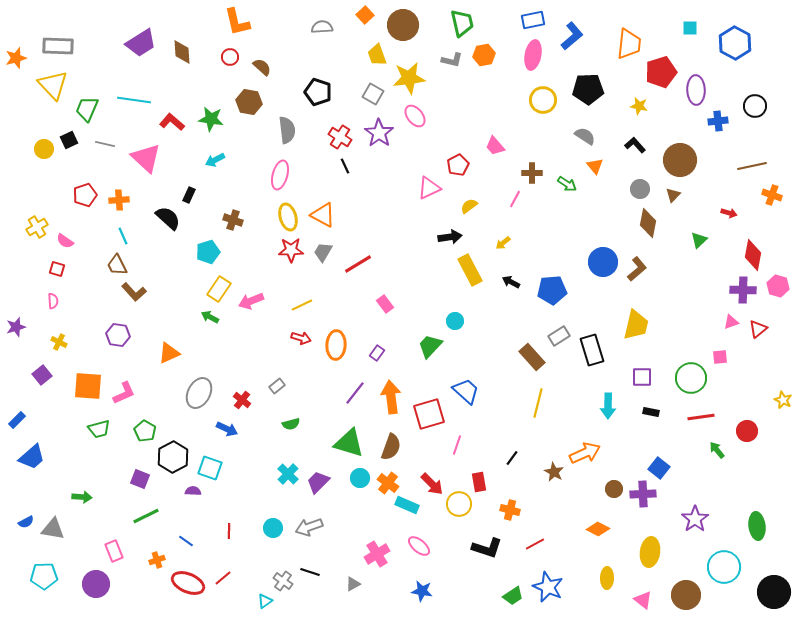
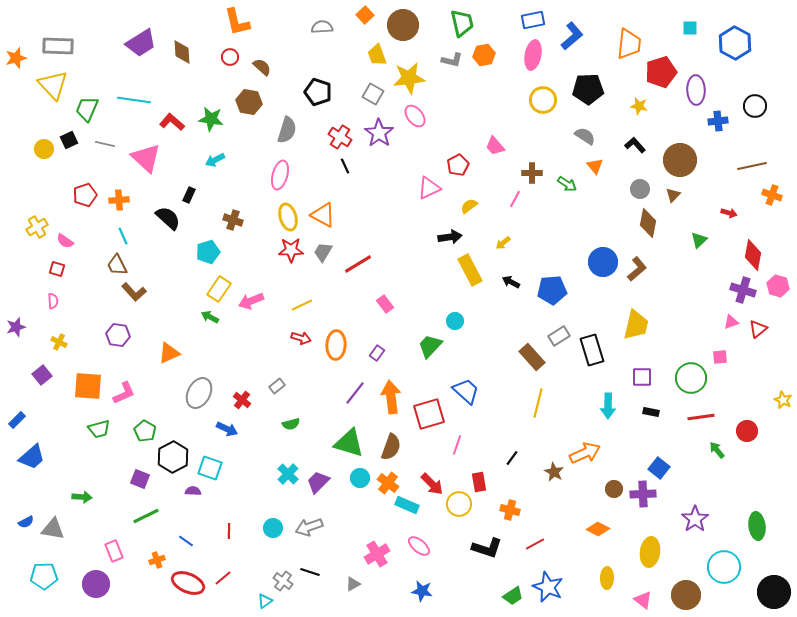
gray semicircle at (287, 130): rotated 24 degrees clockwise
purple cross at (743, 290): rotated 15 degrees clockwise
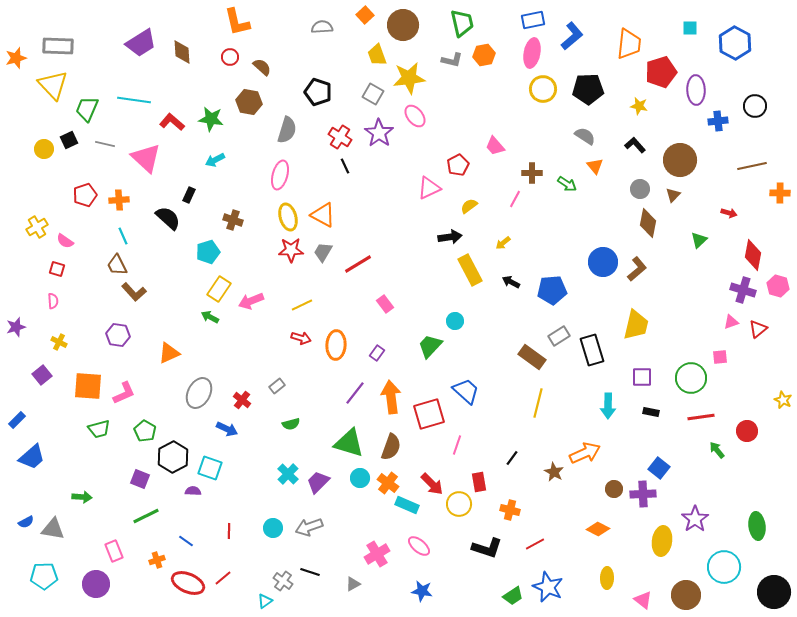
pink ellipse at (533, 55): moved 1 px left, 2 px up
yellow circle at (543, 100): moved 11 px up
orange cross at (772, 195): moved 8 px right, 2 px up; rotated 18 degrees counterclockwise
brown rectangle at (532, 357): rotated 12 degrees counterclockwise
yellow ellipse at (650, 552): moved 12 px right, 11 px up
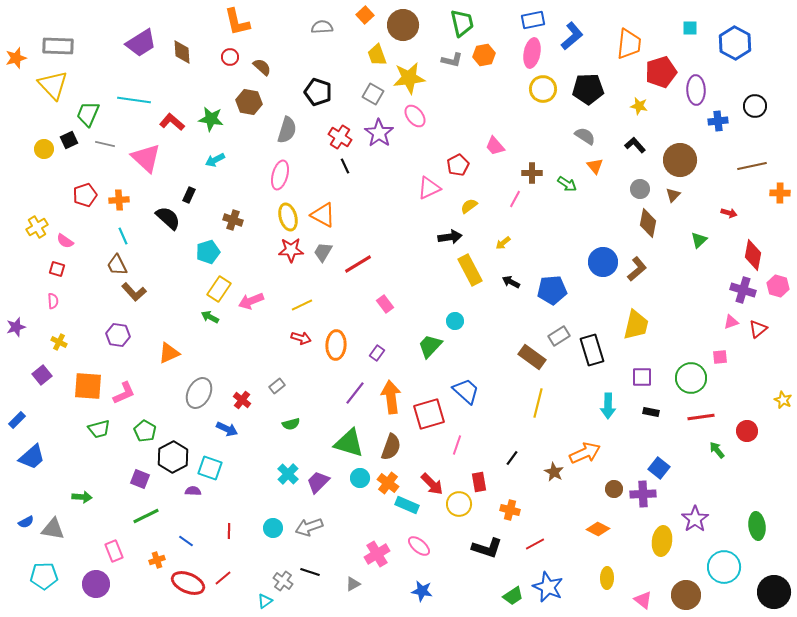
green trapezoid at (87, 109): moved 1 px right, 5 px down
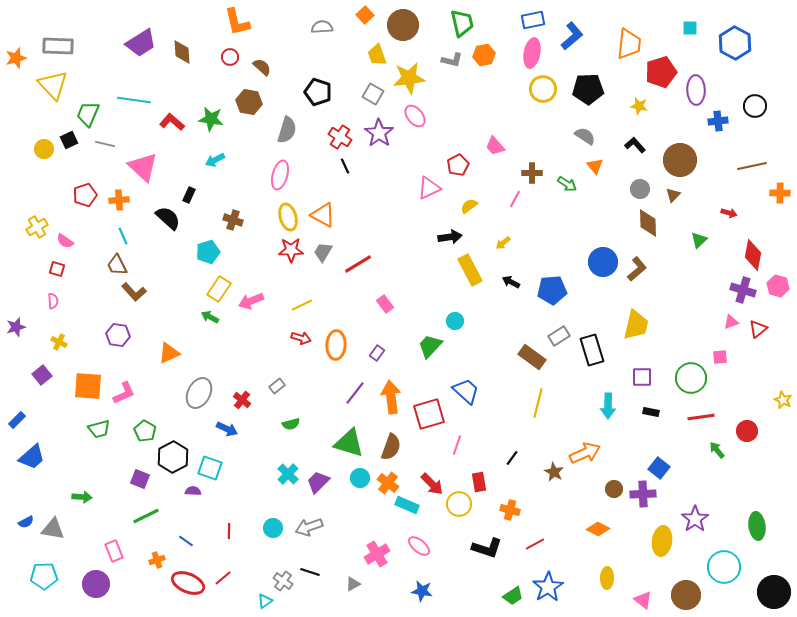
pink triangle at (146, 158): moved 3 px left, 9 px down
brown diamond at (648, 223): rotated 12 degrees counterclockwise
blue star at (548, 587): rotated 16 degrees clockwise
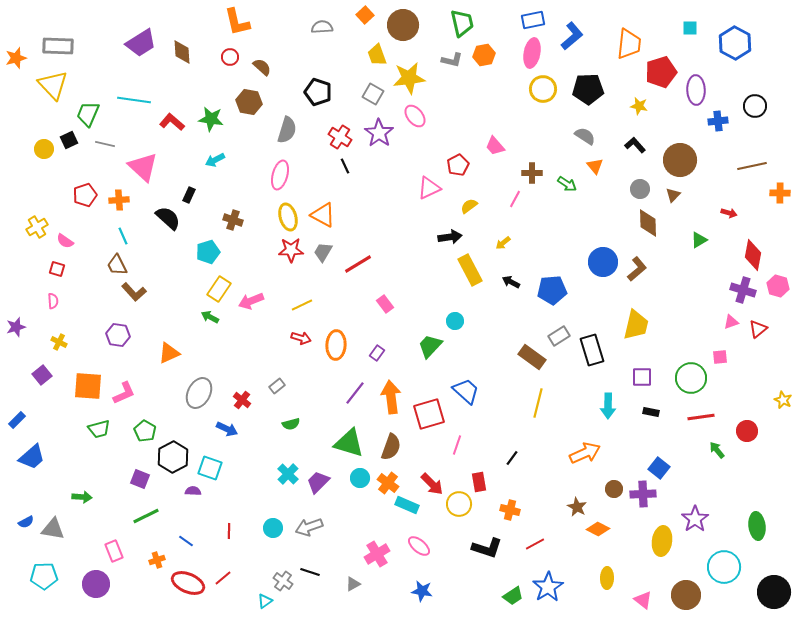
green triangle at (699, 240): rotated 12 degrees clockwise
brown star at (554, 472): moved 23 px right, 35 px down
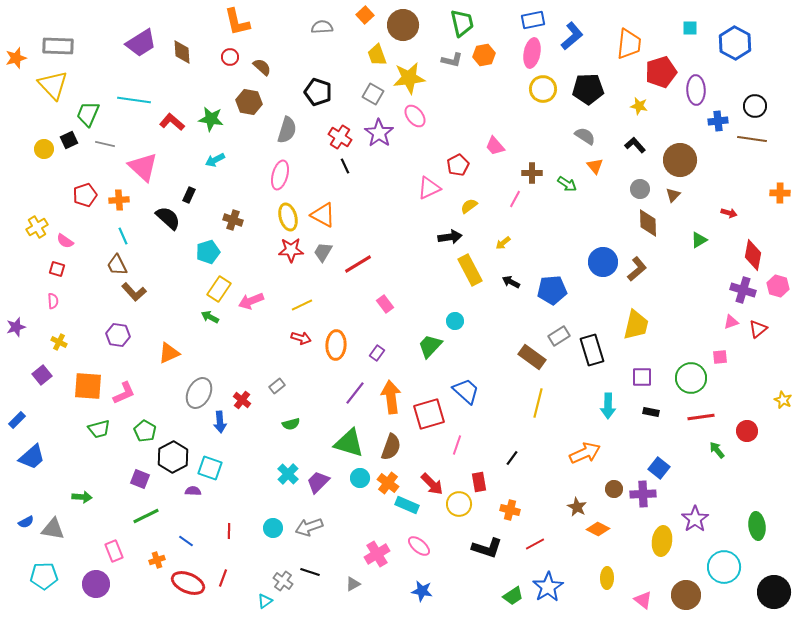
brown line at (752, 166): moved 27 px up; rotated 20 degrees clockwise
blue arrow at (227, 429): moved 7 px left, 7 px up; rotated 60 degrees clockwise
red line at (223, 578): rotated 30 degrees counterclockwise
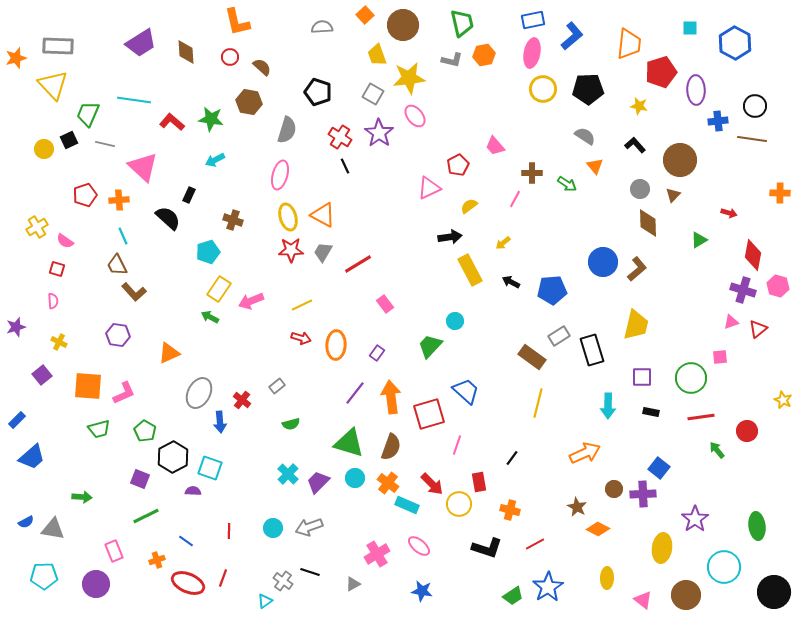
brown diamond at (182, 52): moved 4 px right
cyan circle at (360, 478): moved 5 px left
yellow ellipse at (662, 541): moved 7 px down
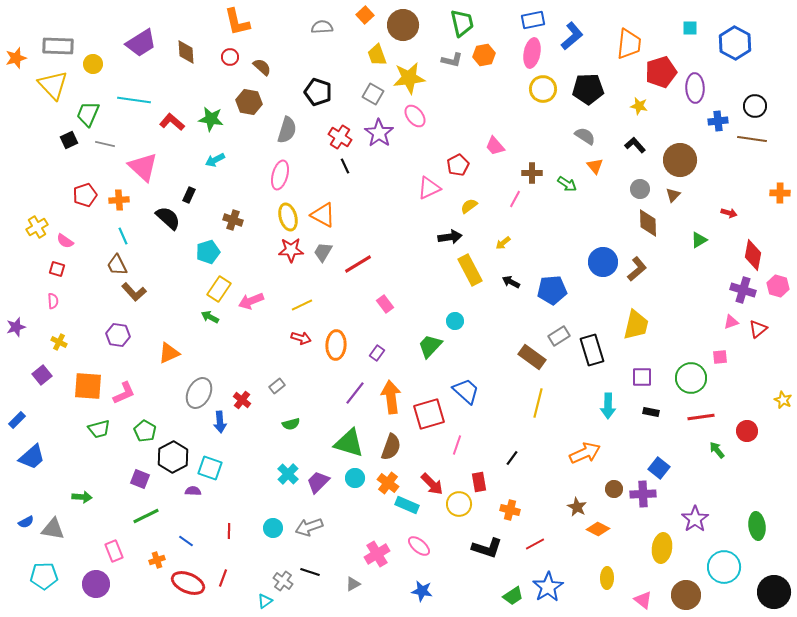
purple ellipse at (696, 90): moved 1 px left, 2 px up
yellow circle at (44, 149): moved 49 px right, 85 px up
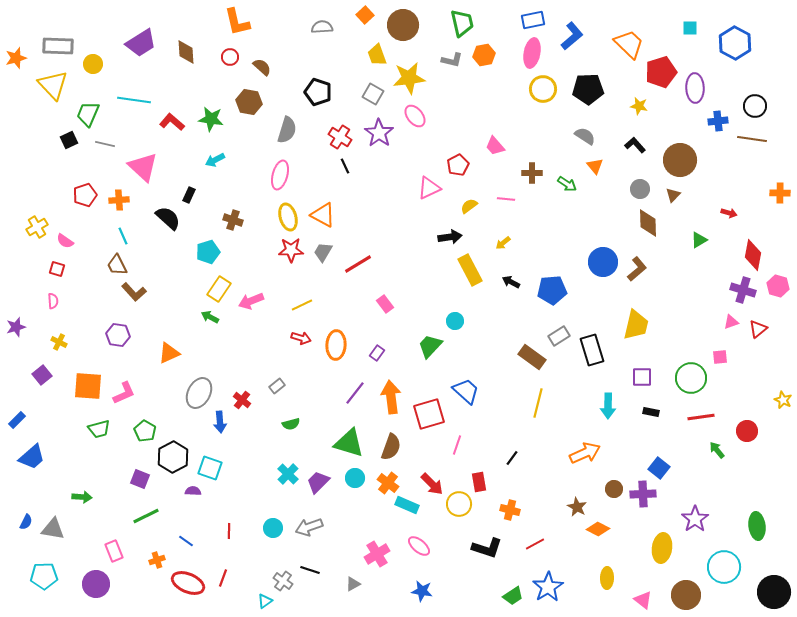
orange trapezoid at (629, 44): rotated 52 degrees counterclockwise
pink line at (515, 199): moved 9 px left; rotated 66 degrees clockwise
blue semicircle at (26, 522): rotated 35 degrees counterclockwise
black line at (310, 572): moved 2 px up
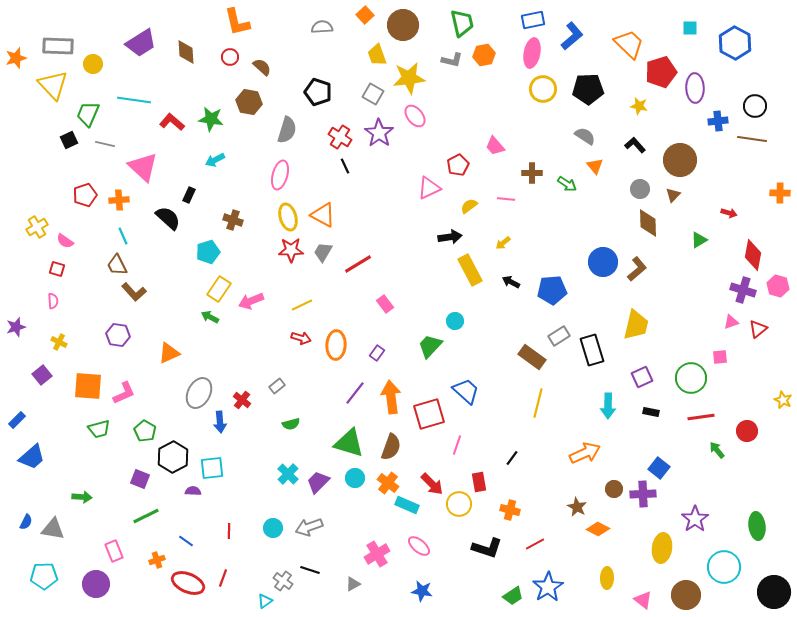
purple square at (642, 377): rotated 25 degrees counterclockwise
cyan square at (210, 468): moved 2 px right; rotated 25 degrees counterclockwise
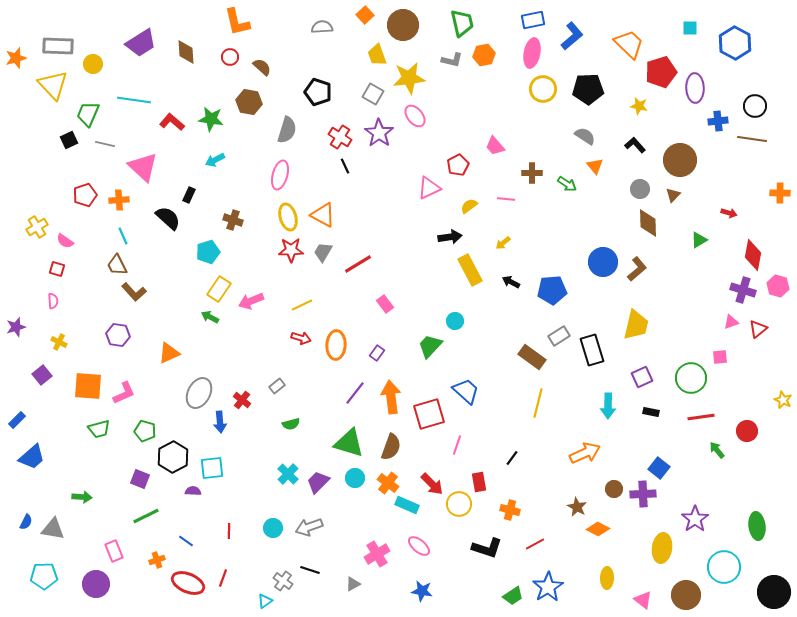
green pentagon at (145, 431): rotated 15 degrees counterclockwise
